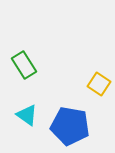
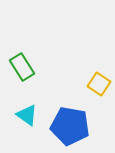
green rectangle: moved 2 px left, 2 px down
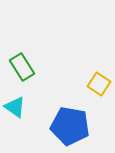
cyan triangle: moved 12 px left, 8 px up
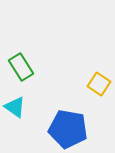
green rectangle: moved 1 px left
blue pentagon: moved 2 px left, 3 px down
